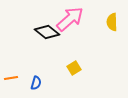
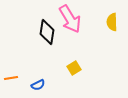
pink arrow: rotated 100 degrees clockwise
black diamond: rotated 60 degrees clockwise
blue semicircle: moved 2 px right, 2 px down; rotated 48 degrees clockwise
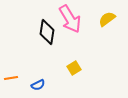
yellow semicircle: moved 5 px left, 3 px up; rotated 54 degrees clockwise
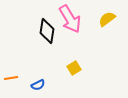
black diamond: moved 1 px up
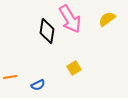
orange line: moved 1 px left, 1 px up
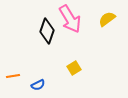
black diamond: rotated 10 degrees clockwise
orange line: moved 3 px right, 1 px up
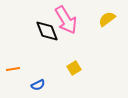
pink arrow: moved 4 px left, 1 px down
black diamond: rotated 40 degrees counterclockwise
orange line: moved 7 px up
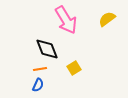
black diamond: moved 18 px down
orange line: moved 27 px right
blue semicircle: rotated 40 degrees counterclockwise
